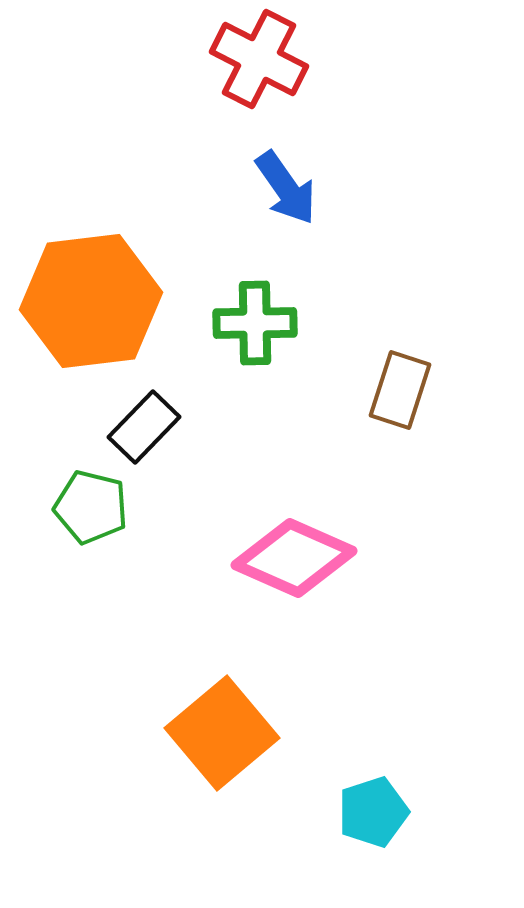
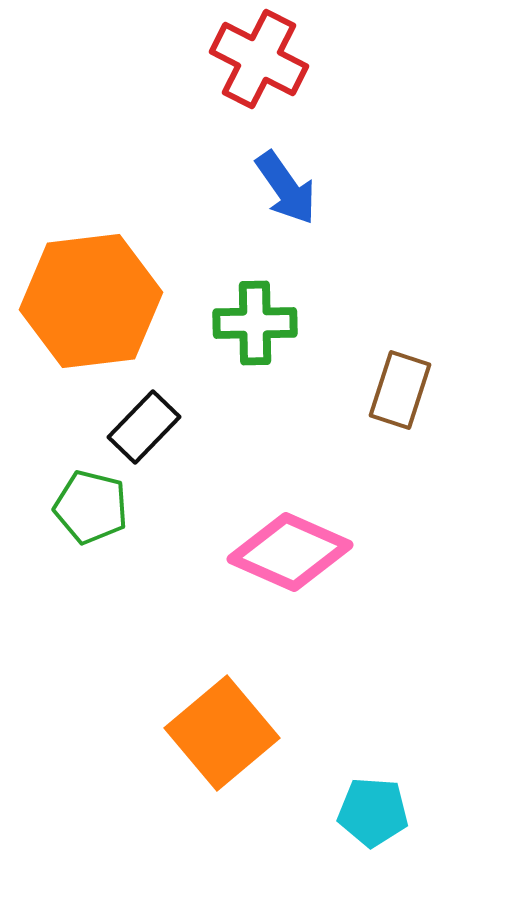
pink diamond: moved 4 px left, 6 px up
cyan pentagon: rotated 22 degrees clockwise
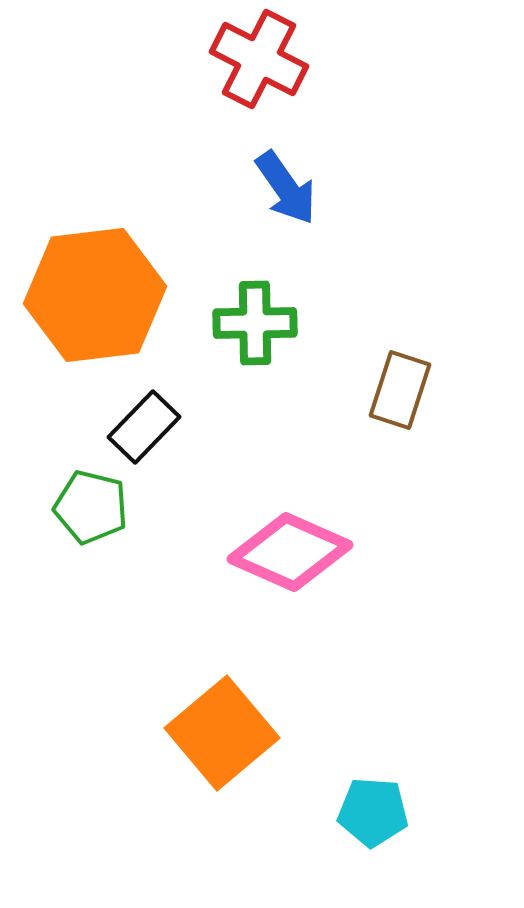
orange hexagon: moved 4 px right, 6 px up
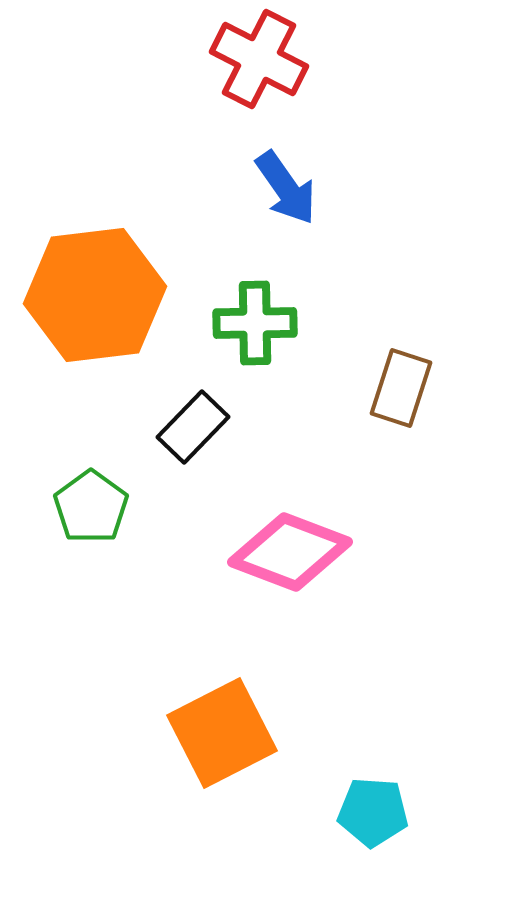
brown rectangle: moved 1 px right, 2 px up
black rectangle: moved 49 px right
green pentagon: rotated 22 degrees clockwise
pink diamond: rotated 3 degrees counterclockwise
orange square: rotated 13 degrees clockwise
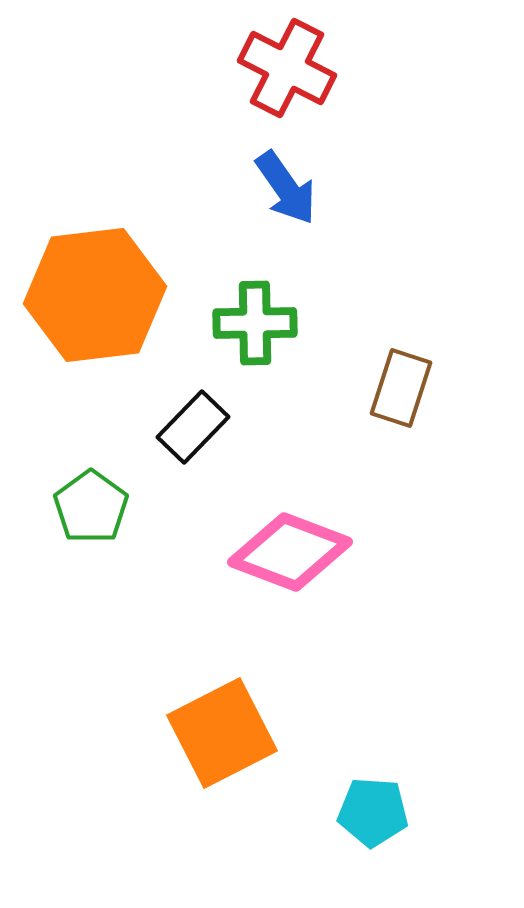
red cross: moved 28 px right, 9 px down
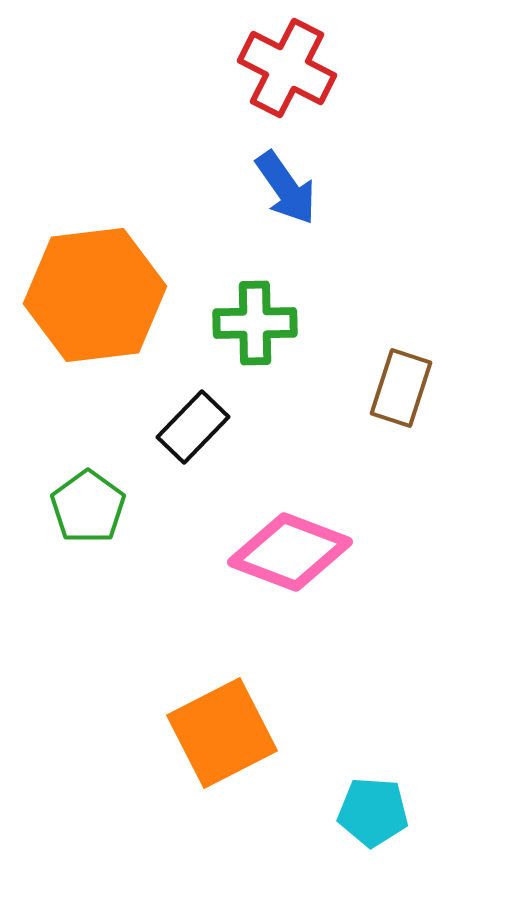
green pentagon: moved 3 px left
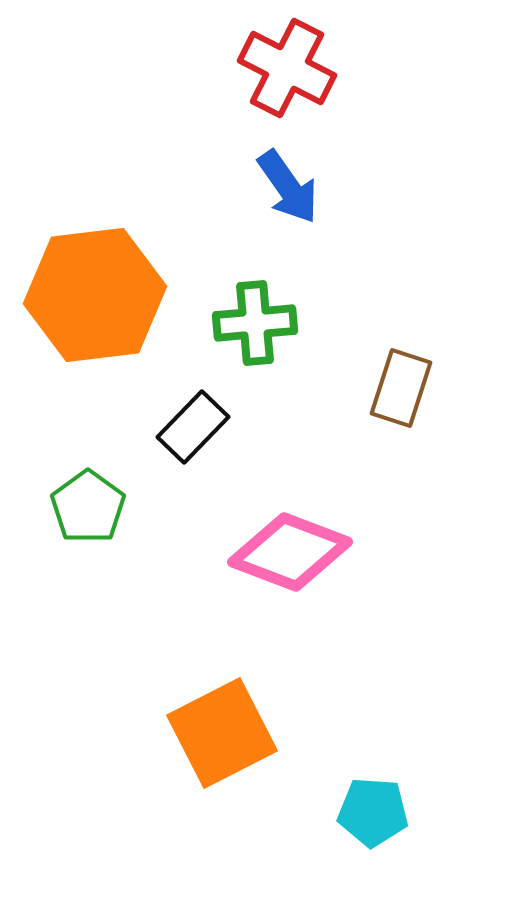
blue arrow: moved 2 px right, 1 px up
green cross: rotated 4 degrees counterclockwise
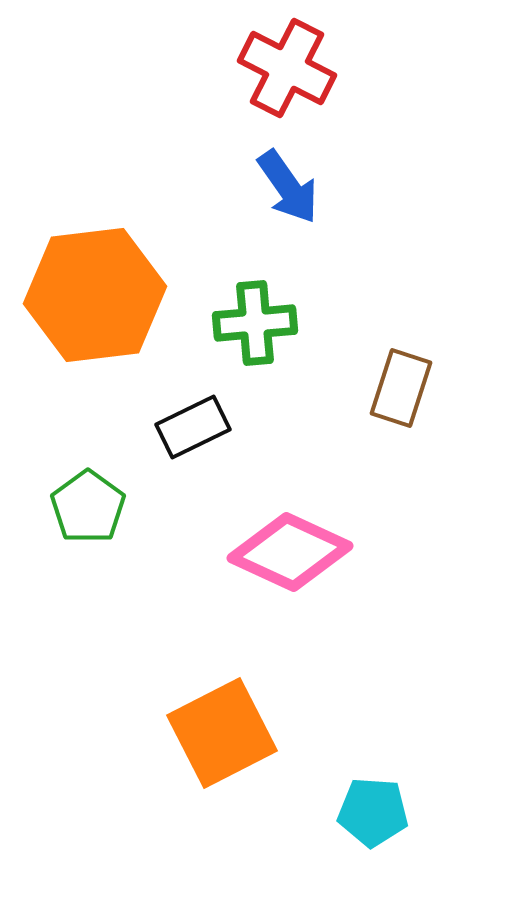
black rectangle: rotated 20 degrees clockwise
pink diamond: rotated 4 degrees clockwise
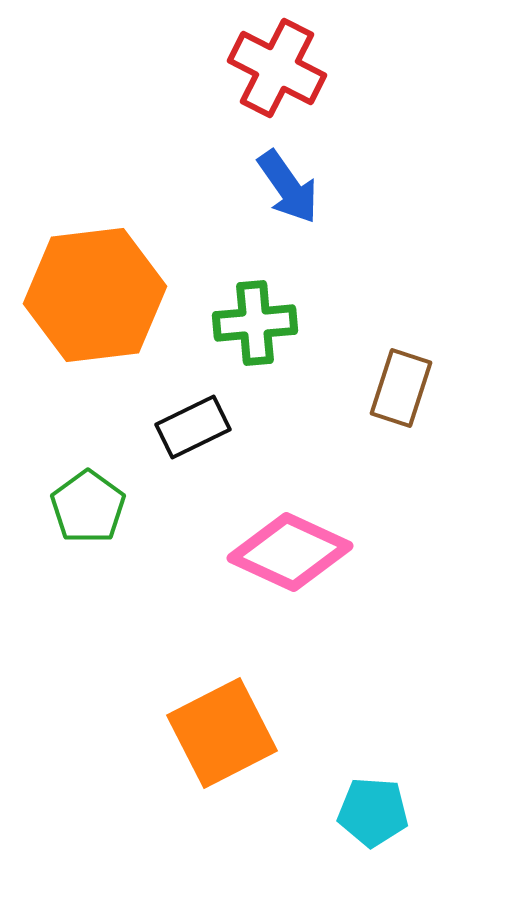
red cross: moved 10 px left
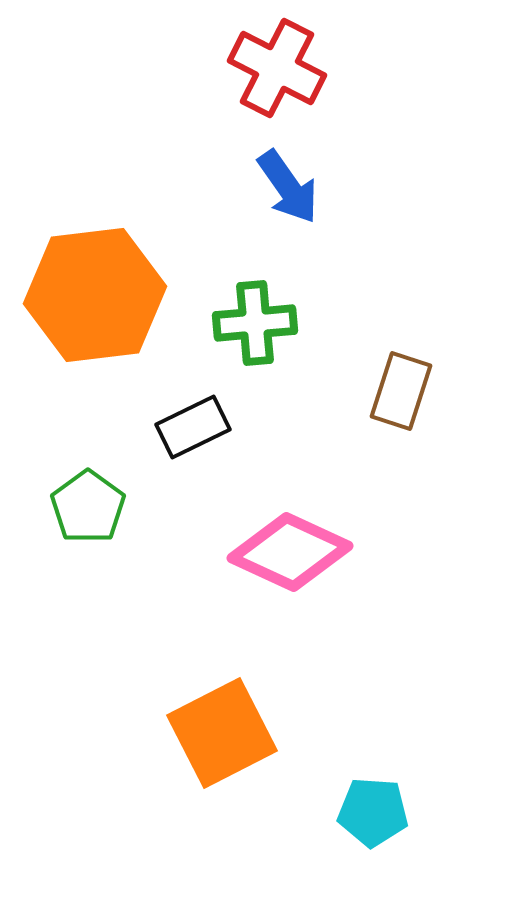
brown rectangle: moved 3 px down
